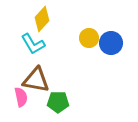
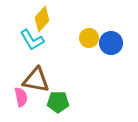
cyan L-shape: moved 1 px left, 4 px up
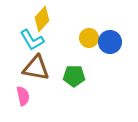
blue circle: moved 1 px left, 1 px up
brown triangle: moved 12 px up
pink semicircle: moved 2 px right, 1 px up
green pentagon: moved 16 px right, 26 px up
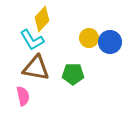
green pentagon: moved 1 px left, 2 px up
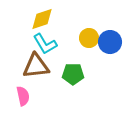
yellow diamond: rotated 30 degrees clockwise
cyan L-shape: moved 13 px right, 4 px down
brown triangle: moved 2 px up; rotated 16 degrees counterclockwise
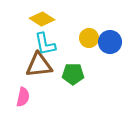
yellow diamond: rotated 50 degrees clockwise
cyan L-shape: rotated 20 degrees clockwise
brown triangle: moved 3 px right, 1 px up
pink semicircle: moved 1 px down; rotated 24 degrees clockwise
